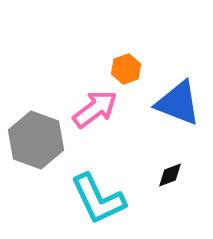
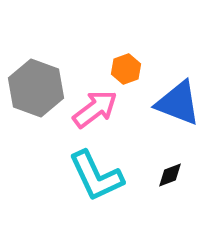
gray hexagon: moved 52 px up
cyan L-shape: moved 2 px left, 23 px up
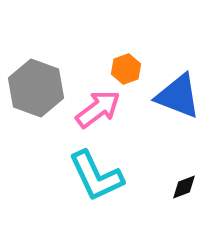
blue triangle: moved 7 px up
pink arrow: moved 3 px right
black diamond: moved 14 px right, 12 px down
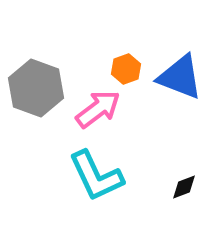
blue triangle: moved 2 px right, 19 px up
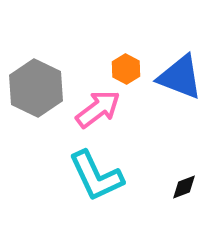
orange hexagon: rotated 12 degrees counterclockwise
gray hexagon: rotated 6 degrees clockwise
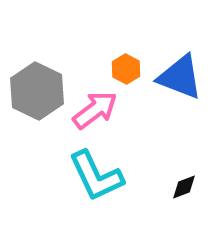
gray hexagon: moved 1 px right, 3 px down
pink arrow: moved 3 px left, 1 px down
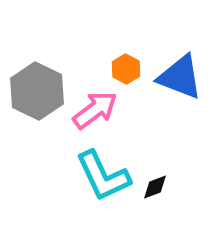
cyan L-shape: moved 7 px right
black diamond: moved 29 px left
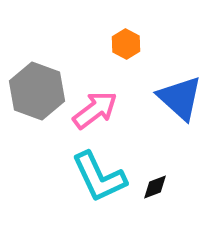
orange hexagon: moved 25 px up
blue triangle: moved 21 px down; rotated 21 degrees clockwise
gray hexagon: rotated 6 degrees counterclockwise
cyan L-shape: moved 4 px left, 1 px down
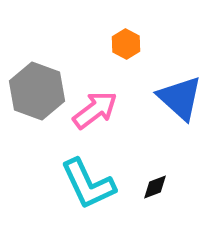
cyan L-shape: moved 11 px left, 7 px down
